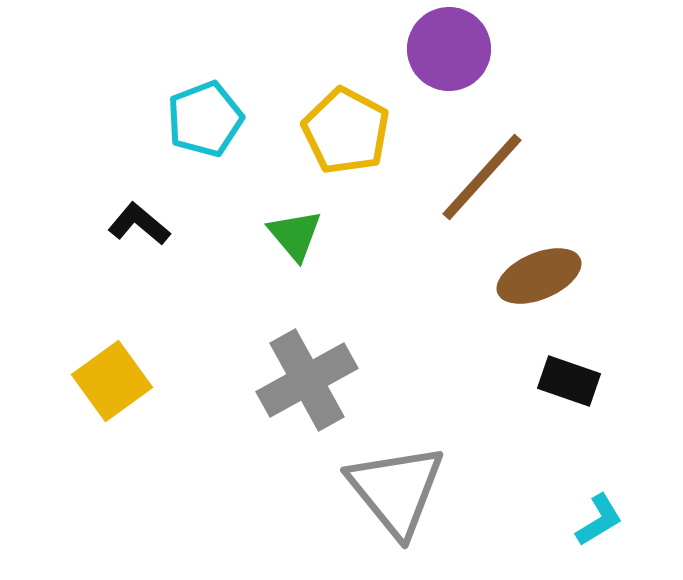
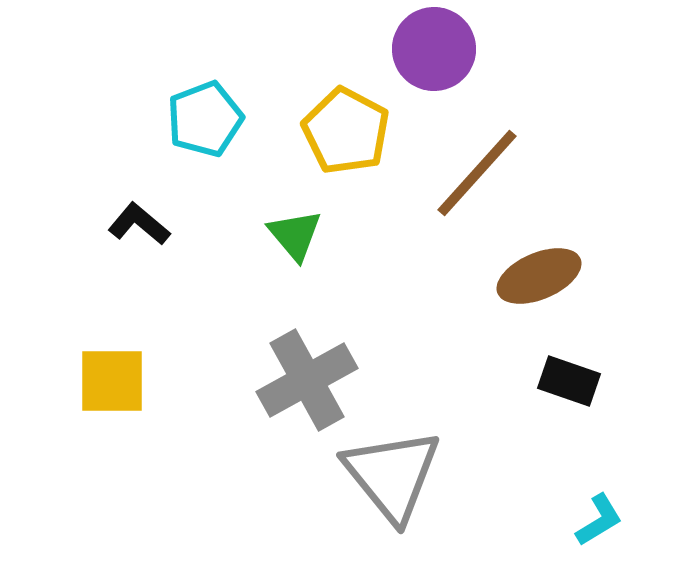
purple circle: moved 15 px left
brown line: moved 5 px left, 4 px up
yellow square: rotated 36 degrees clockwise
gray triangle: moved 4 px left, 15 px up
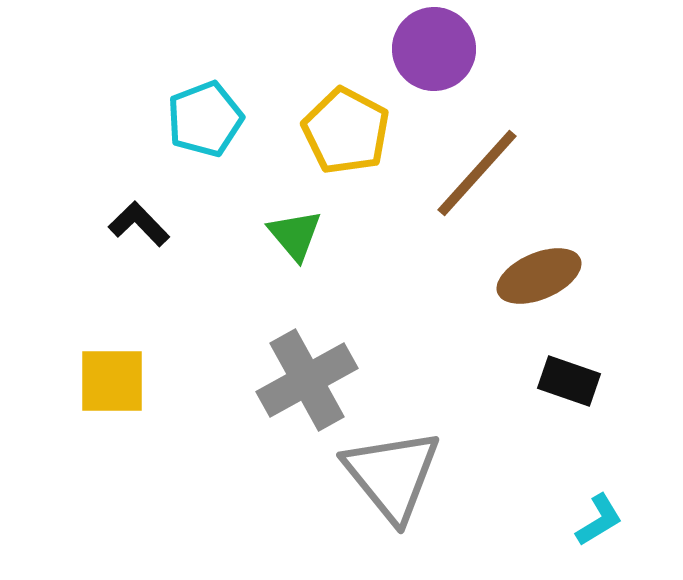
black L-shape: rotated 6 degrees clockwise
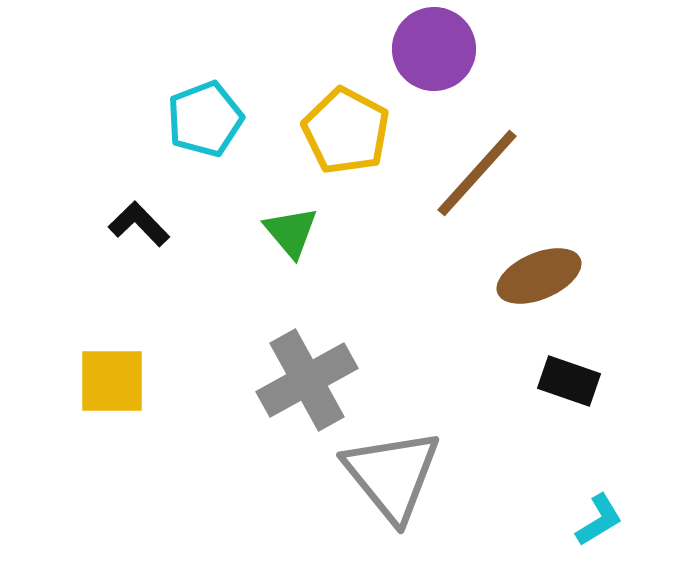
green triangle: moved 4 px left, 3 px up
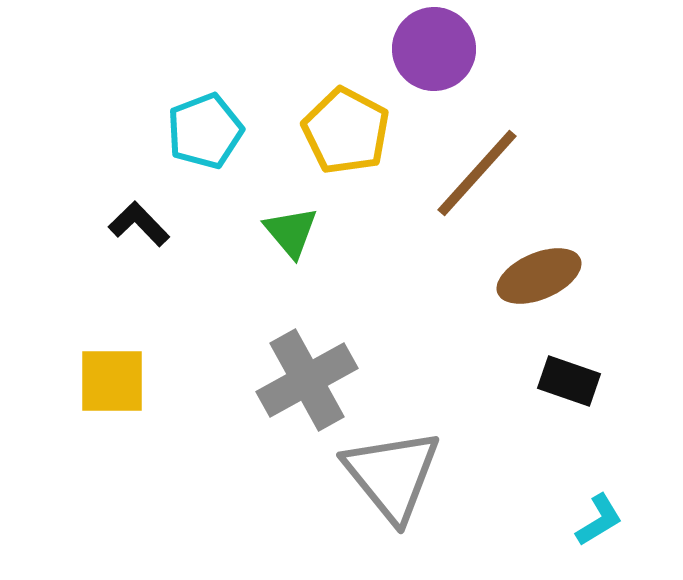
cyan pentagon: moved 12 px down
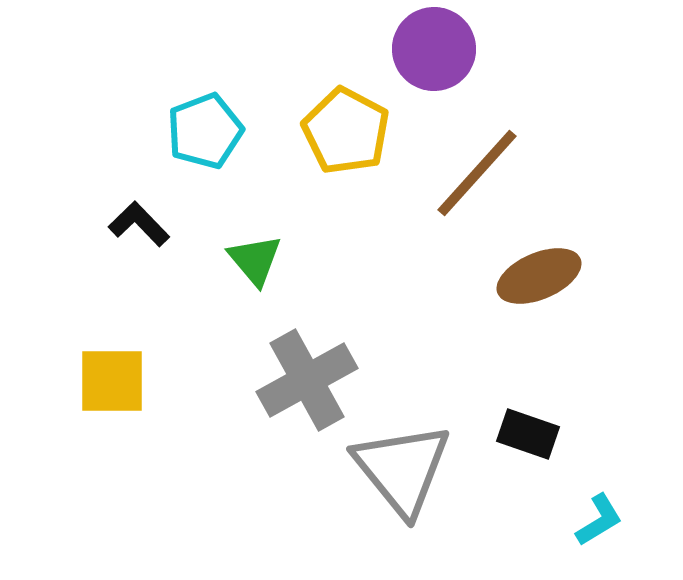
green triangle: moved 36 px left, 28 px down
black rectangle: moved 41 px left, 53 px down
gray triangle: moved 10 px right, 6 px up
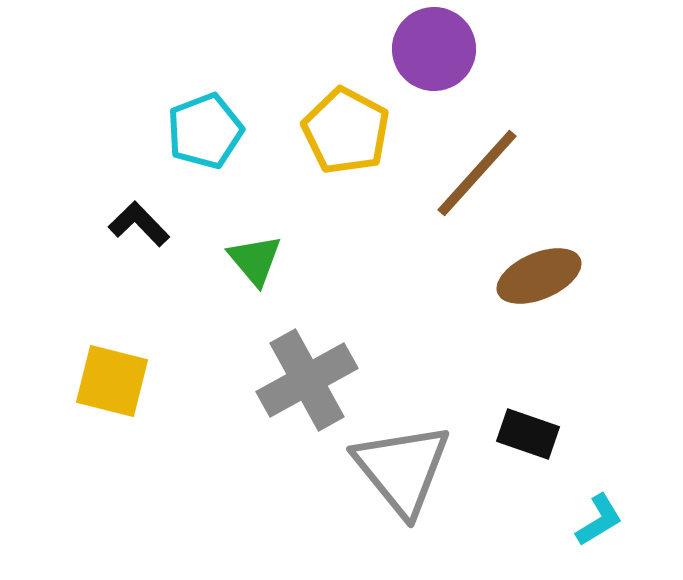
yellow square: rotated 14 degrees clockwise
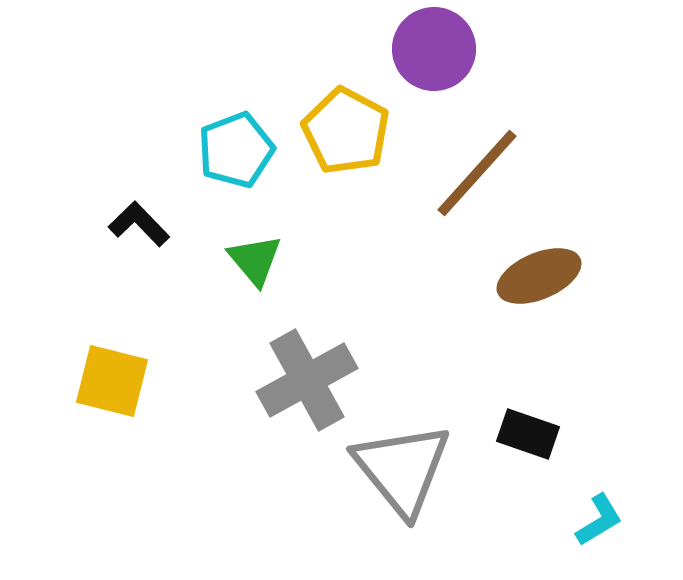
cyan pentagon: moved 31 px right, 19 px down
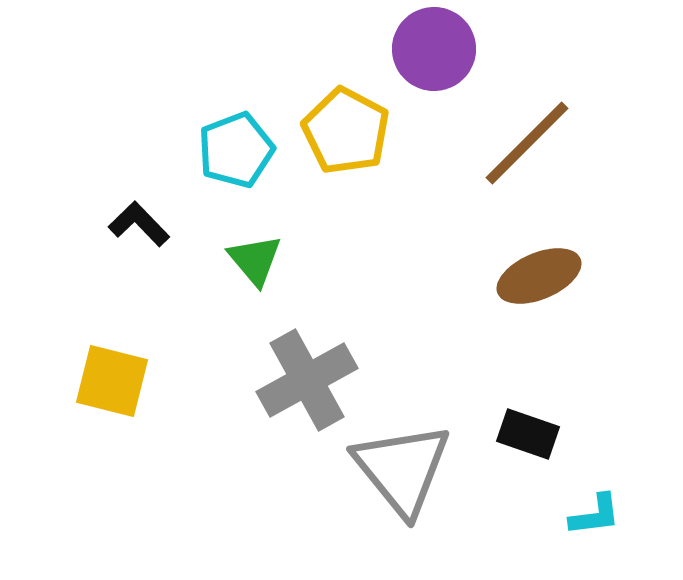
brown line: moved 50 px right, 30 px up; rotated 3 degrees clockwise
cyan L-shape: moved 4 px left, 5 px up; rotated 24 degrees clockwise
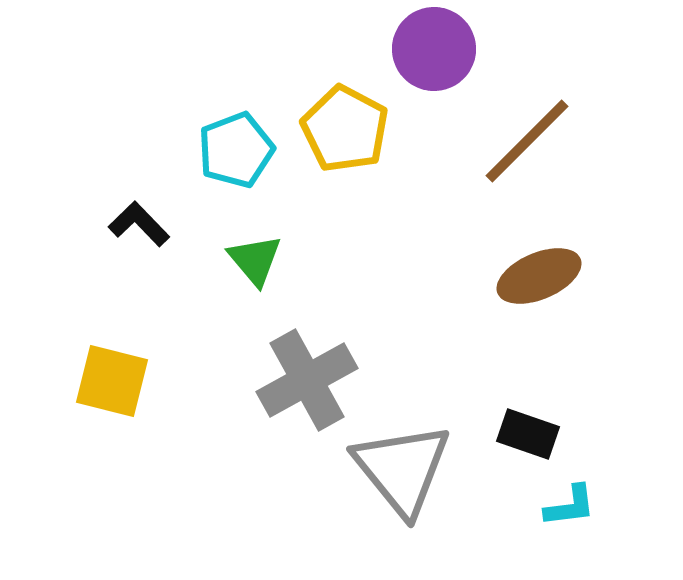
yellow pentagon: moved 1 px left, 2 px up
brown line: moved 2 px up
cyan L-shape: moved 25 px left, 9 px up
